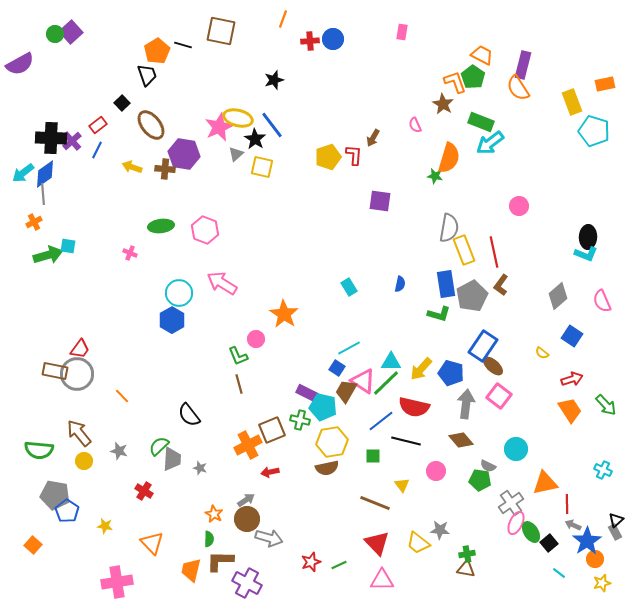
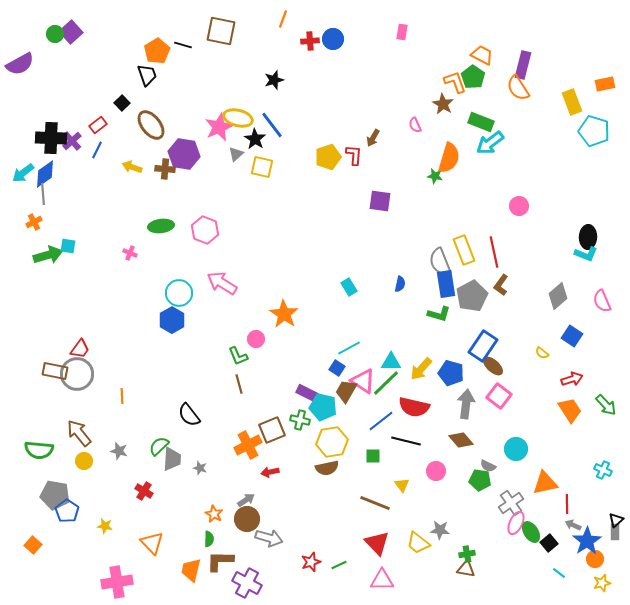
gray semicircle at (449, 228): moved 9 px left, 34 px down; rotated 148 degrees clockwise
orange line at (122, 396): rotated 42 degrees clockwise
gray rectangle at (615, 532): rotated 28 degrees clockwise
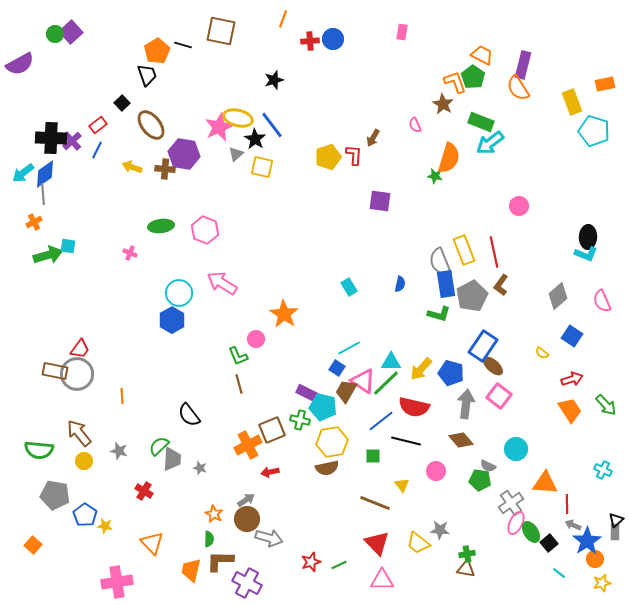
orange triangle at (545, 483): rotated 16 degrees clockwise
blue pentagon at (67, 511): moved 18 px right, 4 px down
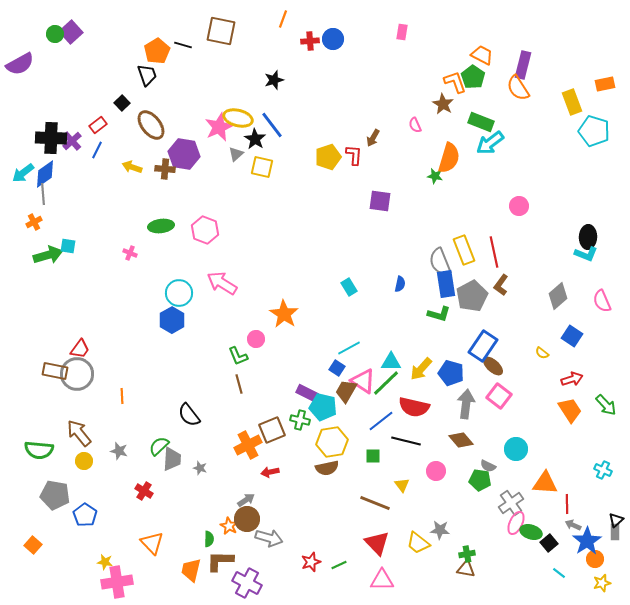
orange star at (214, 514): moved 15 px right, 12 px down
yellow star at (105, 526): moved 36 px down
green ellipse at (531, 532): rotated 40 degrees counterclockwise
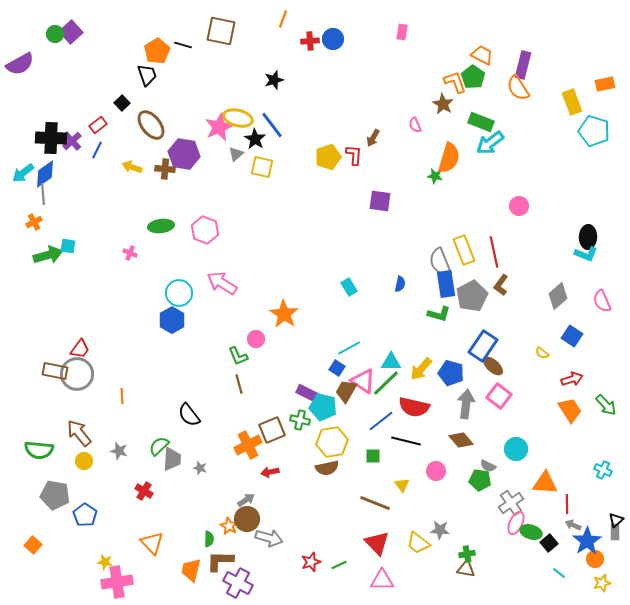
purple cross at (247, 583): moved 9 px left
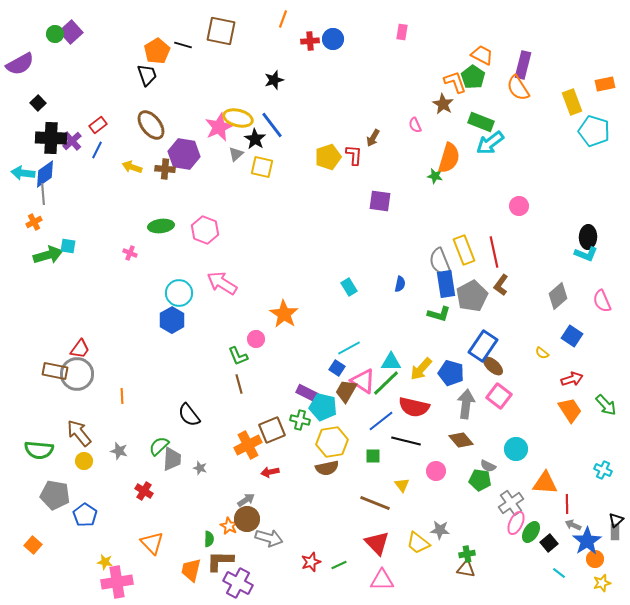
black square at (122, 103): moved 84 px left
cyan arrow at (23, 173): rotated 45 degrees clockwise
green ellipse at (531, 532): rotated 75 degrees counterclockwise
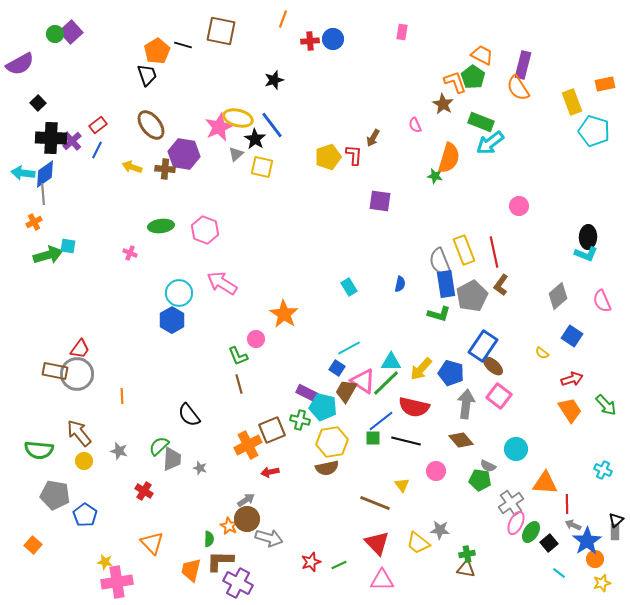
green square at (373, 456): moved 18 px up
